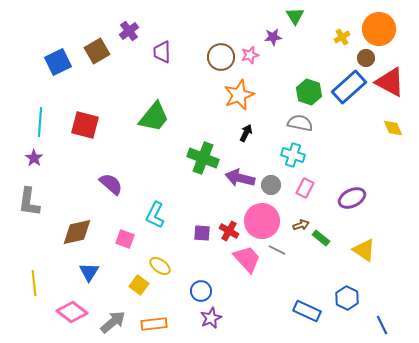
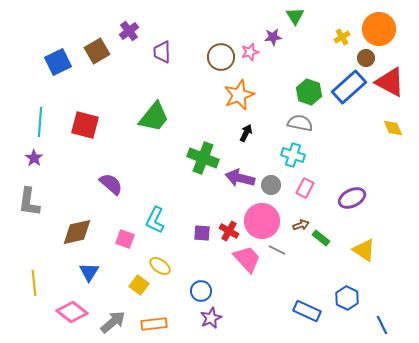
pink star at (250, 55): moved 3 px up
cyan L-shape at (155, 215): moved 5 px down
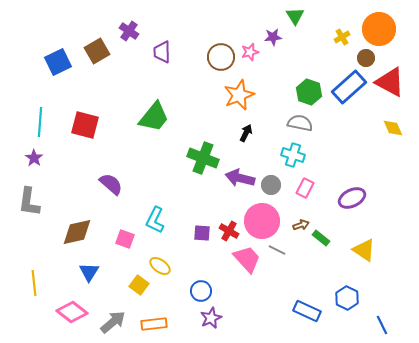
purple cross at (129, 31): rotated 18 degrees counterclockwise
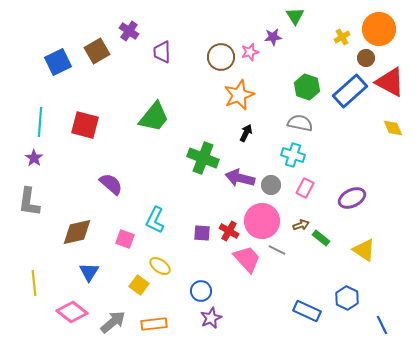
blue rectangle at (349, 87): moved 1 px right, 4 px down
green hexagon at (309, 92): moved 2 px left, 5 px up
